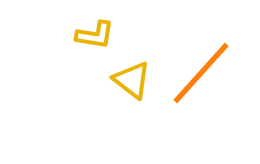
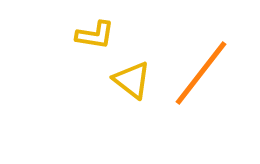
orange line: rotated 4 degrees counterclockwise
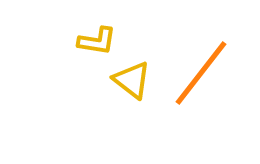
yellow L-shape: moved 2 px right, 6 px down
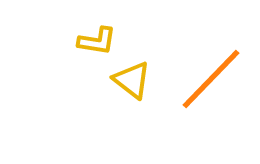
orange line: moved 10 px right, 6 px down; rotated 6 degrees clockwise
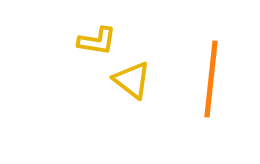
orange line: rotated 38 degrees counterclockwise
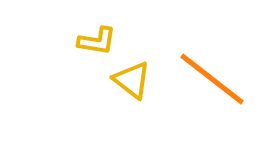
orange line: moved 1 px right; rotated 58 degrees counterclockwise
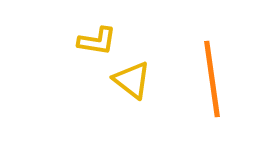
orange line: rotated 44 degrees clockwise
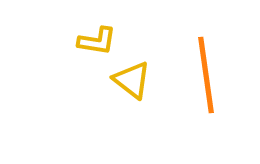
orange line: moved 6 px left, 4 px up
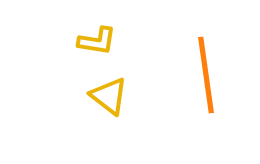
yellow triangle: moved 23 px left, 16 px down
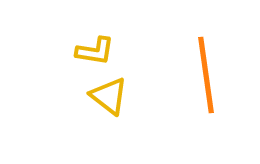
yellow L-shape: moved 2 px left, 10 px down
